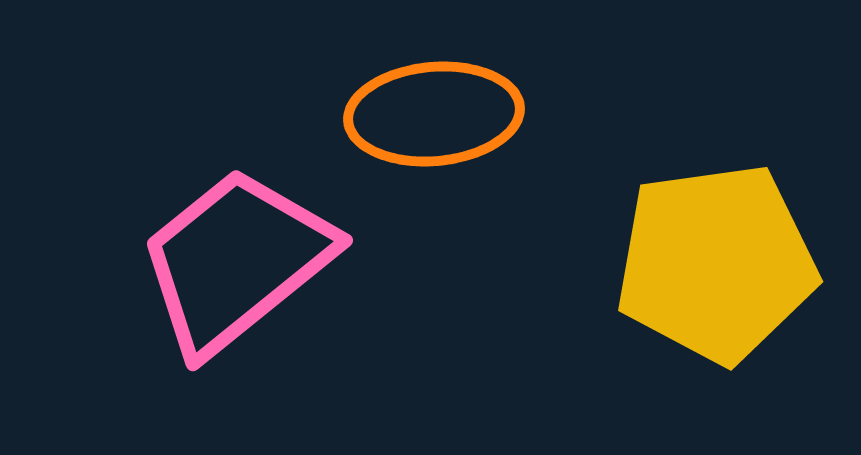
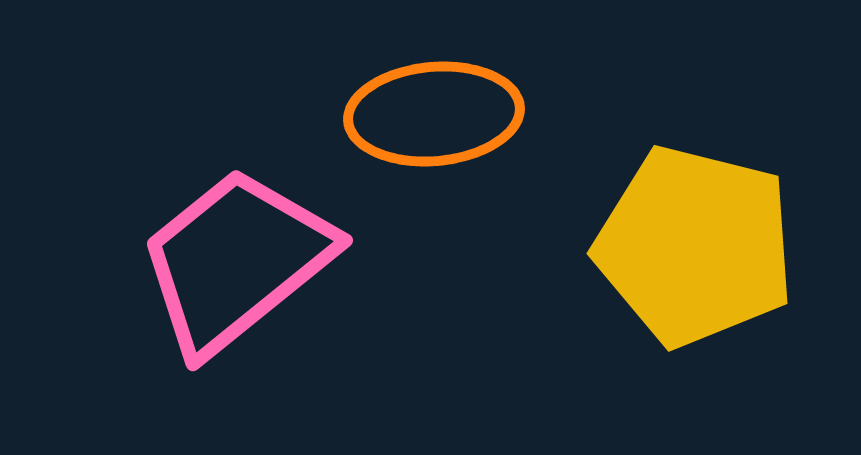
yellow pentagon: moved 21 px left, 17 px up; rotated 22 degrees clockwise
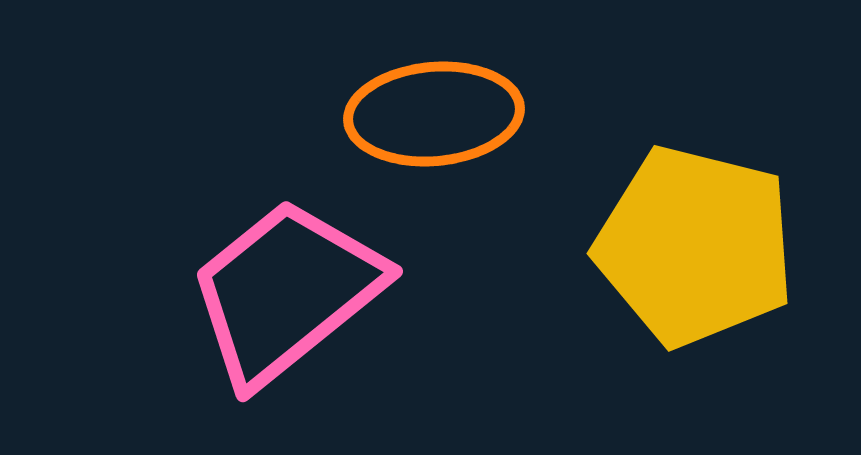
pink trapezoid: moved 50 px right, 31 px down
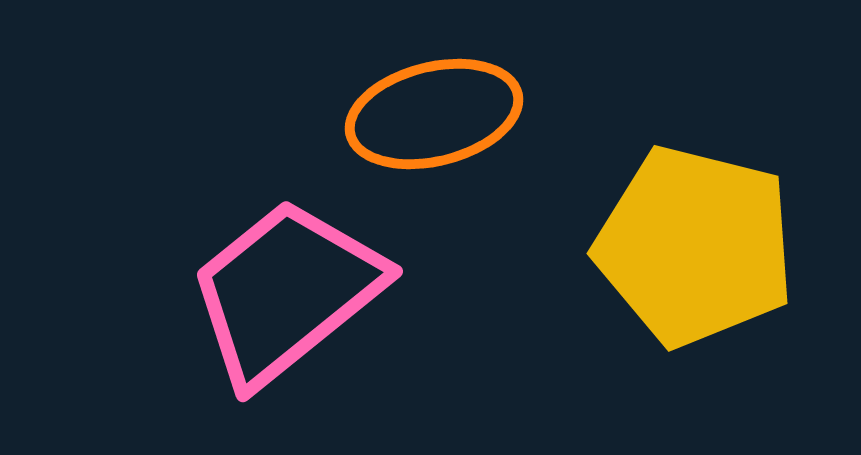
orange ellipse: rotated 9 degrees counterclockwise
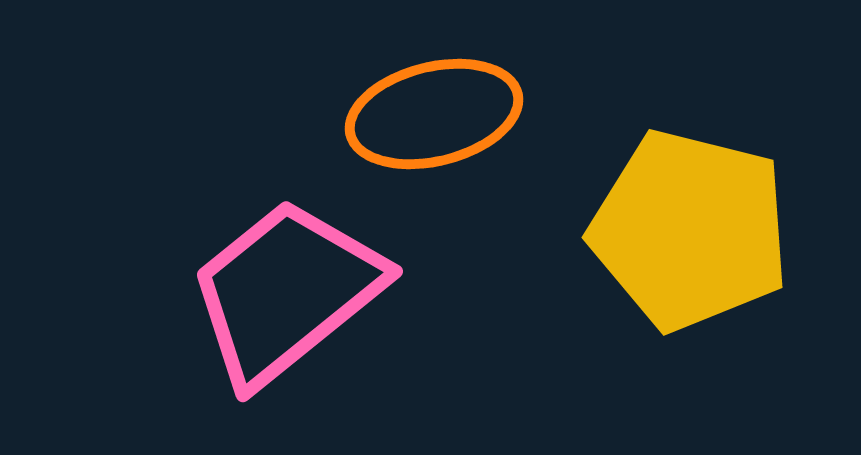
yellow pentagon: moved 5 px left, 16 px up
